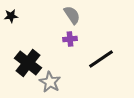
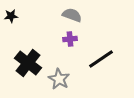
gray semicircle: rotated 36 degrees counterclockwise
gray star: moved 9 px right, 3 px up
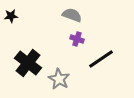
purple cross: moved 7 px right; rotated 24 degrees clockwise
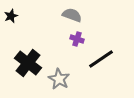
black star: rotated 16 degrees counterclockwise
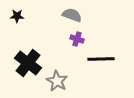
black star: moved 6 px right; rotated 24 degrees clockwise
black line: rotated 32 degrees clockwise
gray star: moved 2 px left, 2 px down
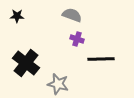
black cross: moved 2 px left
gray star: moved 1 px right, 3 px down; rotated 15 degrees counterclockwise
